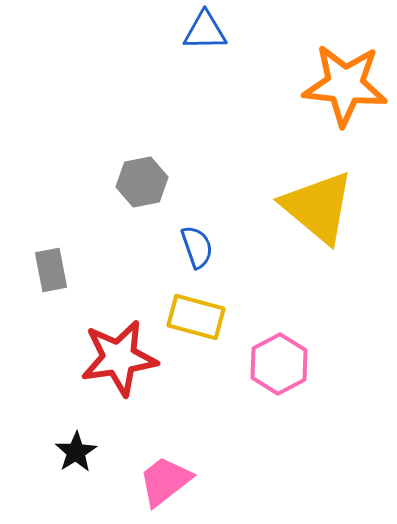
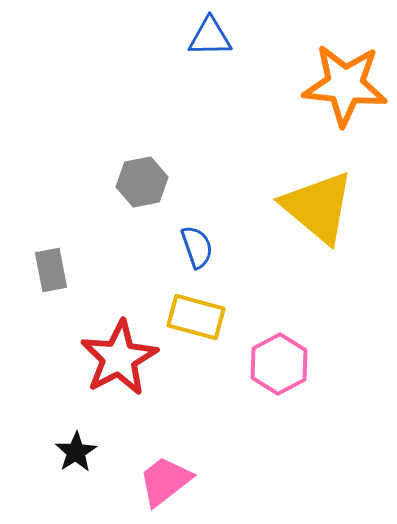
blue triangle: moved 5 px right, 6 px down
red star: rotated 20 degrees counterclockwise
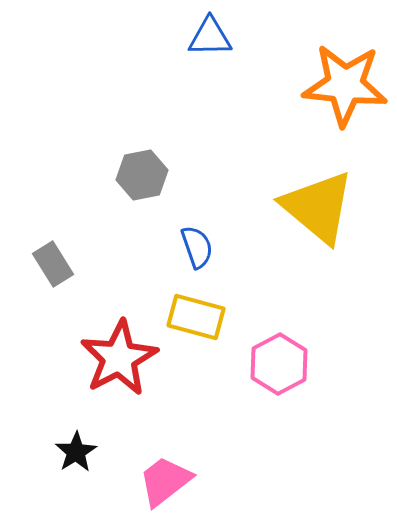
gray hexagon: moved 7 px up
gray rectangle: moved 2 px right, 6 px up; rotated 21 degrees counterclockwise
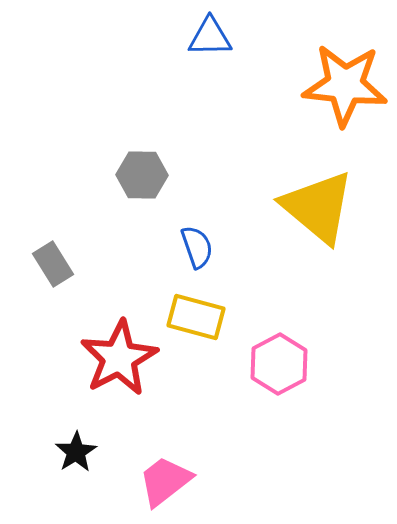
gray hexagon: rotated 12 degrees clockwise
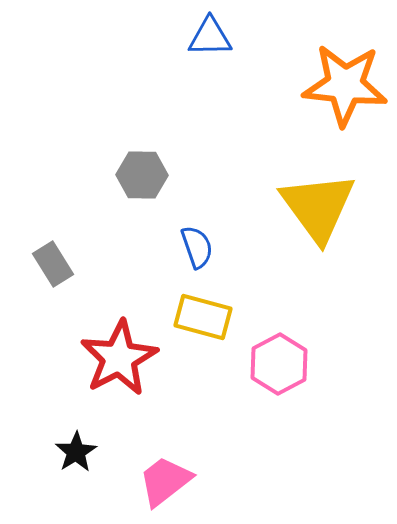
yellow triangle: rotated 14 degrees clockwise
yellow rectangle: moved 7 px right
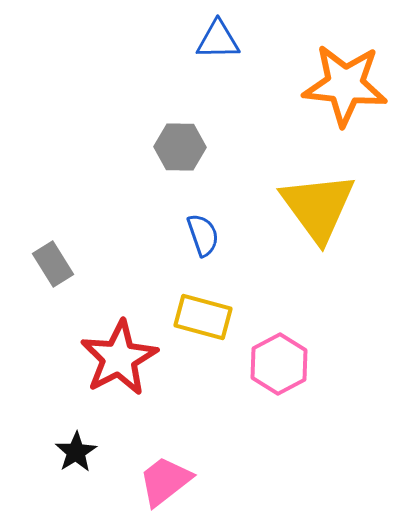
blue triangle: moved 8 px right, 3 px down
gray hexagon: moved 38 px right, 28 px up
blue semicircle: moved 6 px right, 12 px up
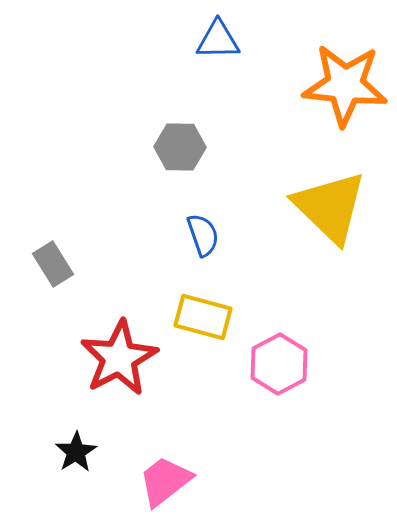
yellow triangle: moved 12 px right; rotated 10 degrees counterclockwise
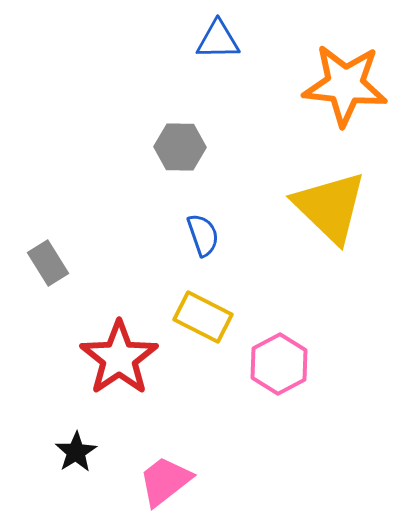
gray rectangle: moved 5 px left, 1 px up
yellow rectangle: rotated 12 degrees clockwise
red star: rotated 6 degrees counterclockwise
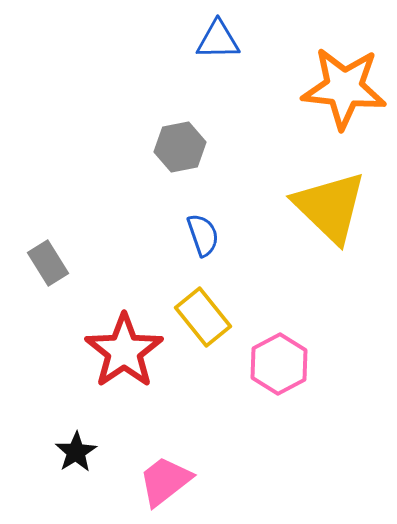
orange star: moved 1 px left, 3 px down
gray hexagon: rotated 12 degrees counterclockwise
yellow rectangle: rotated 24 degrees clockwise
red star: moved 5 px right, 7 px up
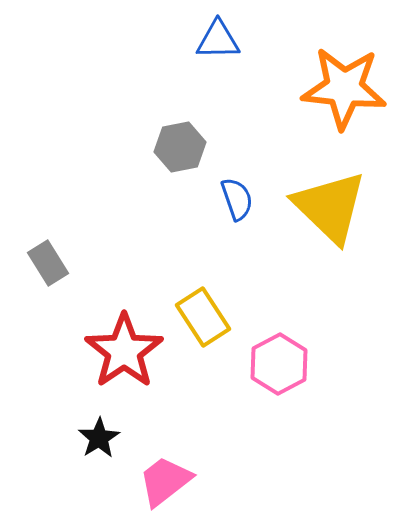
blue semicircle: moved 34 px right, 36 px up
yellow rectangle: rotated 6 degrees clockwise
black star: moved 23 px right, 14 px up
